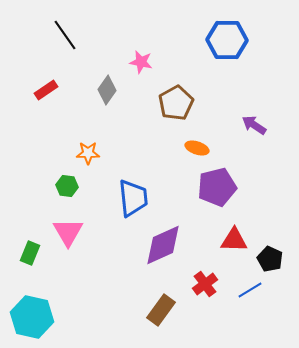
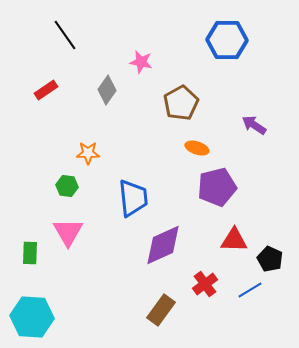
brown pentagon: moved 5 px right
green rectangle: rotated 20 degrees counterclockwise
cyan hexagon: rotated 9 degrees counterclockwise
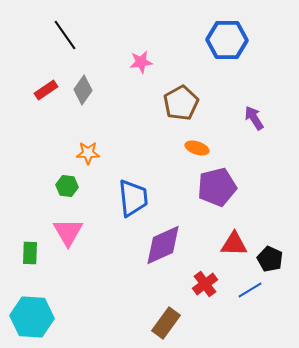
pink star: rotated 20 degrees counterclockwise
gray diamond: moved 24 px left
purple arrow: moved 7 px up; rotated 25 degrees clockwise
red triangle: moved 4 px down
brown rectangle: moved 5 px right, 13 px down
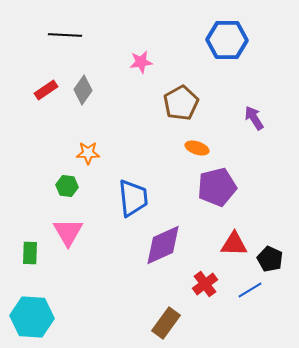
black line: rotated 52 degrees counterclockwise
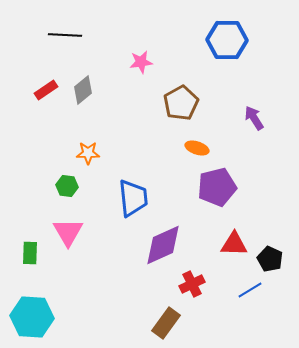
gray diamond: rotated 16 degrees clockwise
red cross: moved 13 px left; rotated 10 degrees clockwise
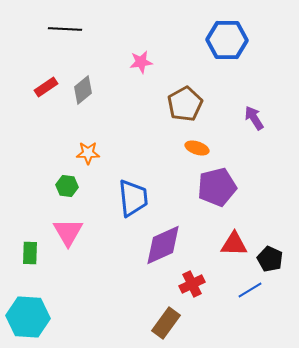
black line: moved 6 px up
red rectangle: moved 3 px up
brown pentagon: moved 4 px right, 1 px down
cyan hexagon: moved 4 px left
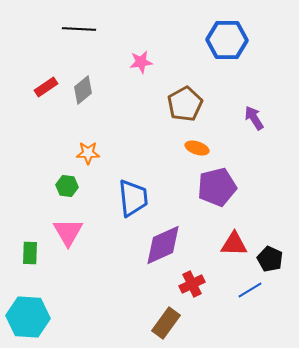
black line: moved 14 px right
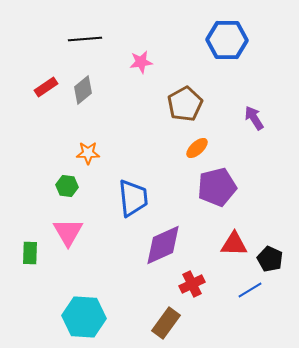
black line: moved 6 px right, 10 px down; rotated 8 degrees counterclockwise
orange ellipse: rotated 60 degrees counterclockwise
cyan hexagon: moved 56 px right
